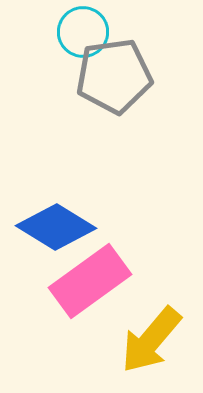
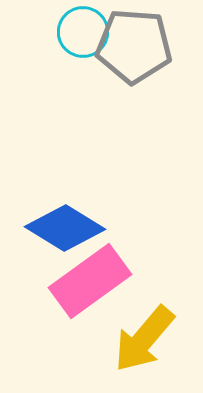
gray pentagon: moved 20 px right, 30 px up; rotated 12 degrees clockwise
blue diamond: moved 9 px right, 1 px down
yellow arrow: moved 7 px left, 1 px up
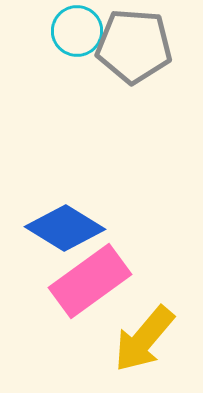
cyan circle: moved 6 px left, 1 px up
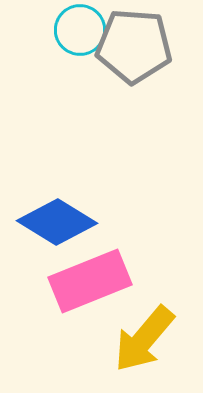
cyan circle: moved 3 px right, 1 px up
blue diamond: moved 8 px left, 6 px up
pink rectangle: rotated 14 degrees clockwise
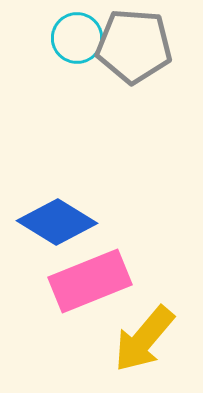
cyan circle: moved 3 px left, 8 px down
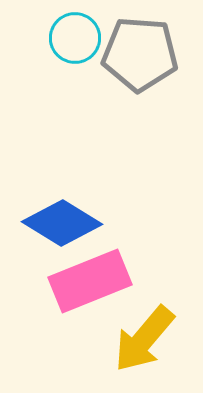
cyan circle: moved 2 px left
gray pentagon: moved 6 px right, 8 px down
blue diamond: moved 5 px right, 1 px down
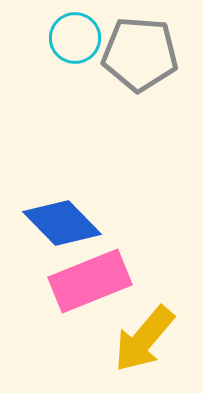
blue diamond: rotated 14 degrees clockwise
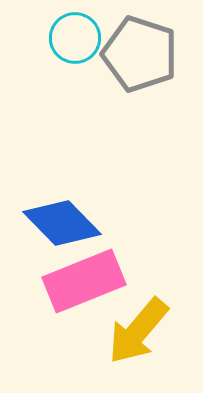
gray pentagon: rotated 14 degrees clockwise
pink rectangle: moved 6 px left
yellow arrow: moved 6 px left, 8 px up
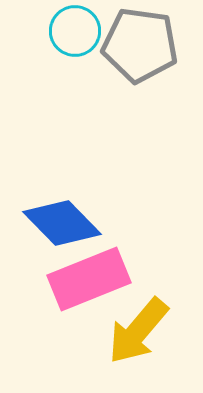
cyan circle: moved 7 px up
gray pentagon: moved 9 px up; rotated 10 degrees counterclockwise
pink rectangle: moved 5 px right, 2 px up
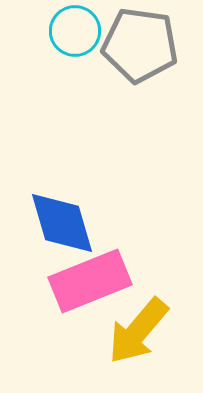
blue diamond: rotated 28 degrees clockwise
pink rectangle: moved 1 px right, 2 px down
